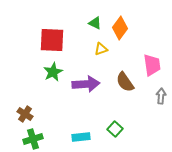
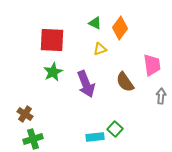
yellow triangle: moved 1 px left
purple arrow: rotated 72 degrees clockwise
cyan rectangle: moved 14 px right
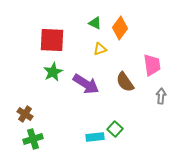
purple arrow: rotated 36 degrees counterclockwise
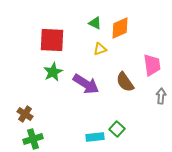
orange diamond: rotated 30 degrees clockwise
green square: moved 2 px right
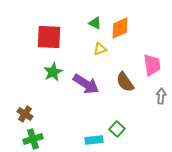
red square: moved 3 px left, 3 px up
cyan rectangle: moved 1 px left, 3 px down
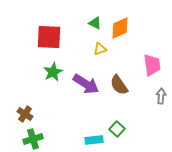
brown semicircle: moved 6 px left, 3 px down
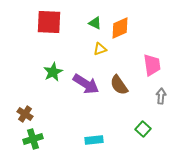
red square: moved 15 px up
green square: moved 26 px right
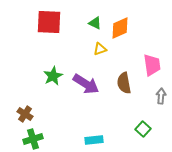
green star: moved 4 px down
brown semicircle: moved 5 px right, 2 px up; rotated 25 degrees clockwise
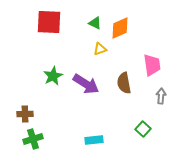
brown cross: rotated 35 degrees counterclockwise
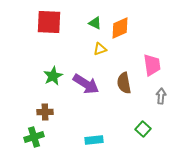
brown cross: moved 20 px right, 2 px up
green cross: moved 1 px right, 2 px up
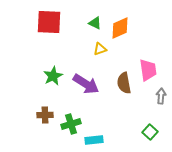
pink trapezoid: moved 4 px left, 5 px down
brown cross: moved 3 px down
green square: moved 7 px right, 3 px down
green cross: moved 37 px right, 13 px up
